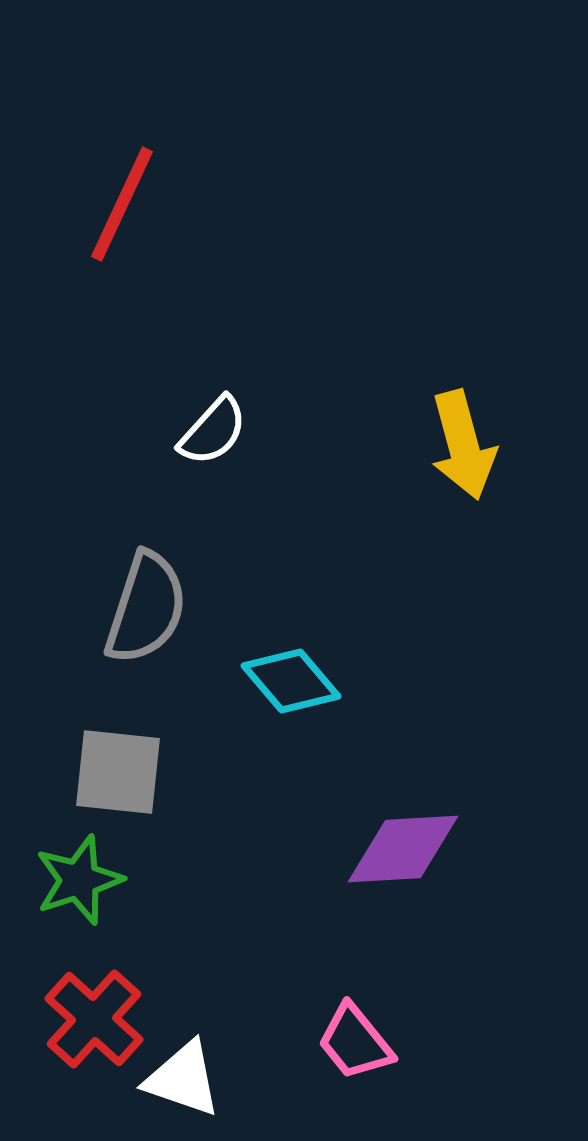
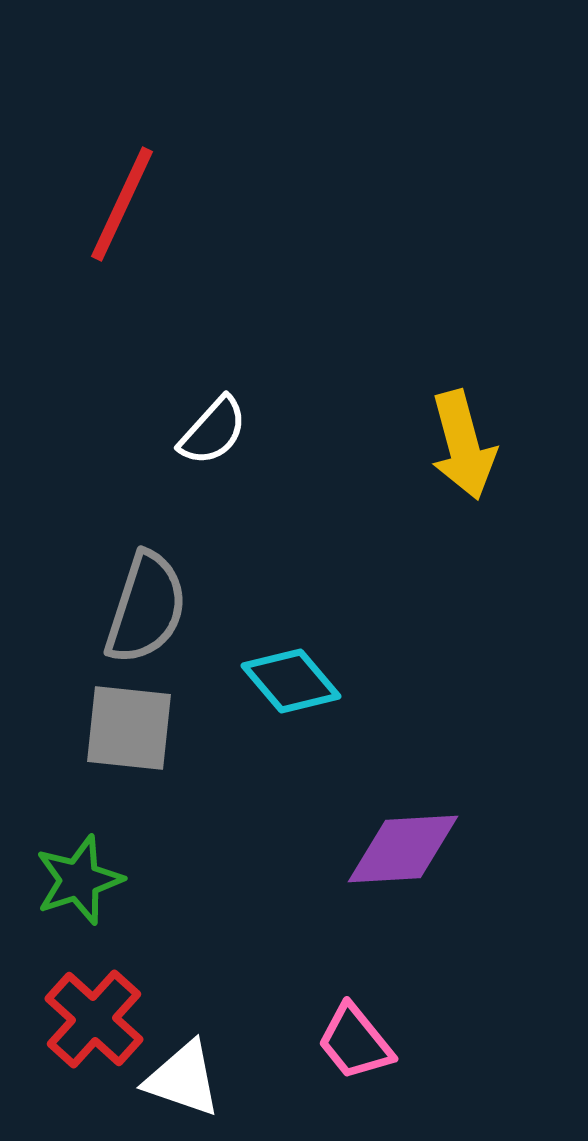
gray square: moved 11 px right, 44 px up
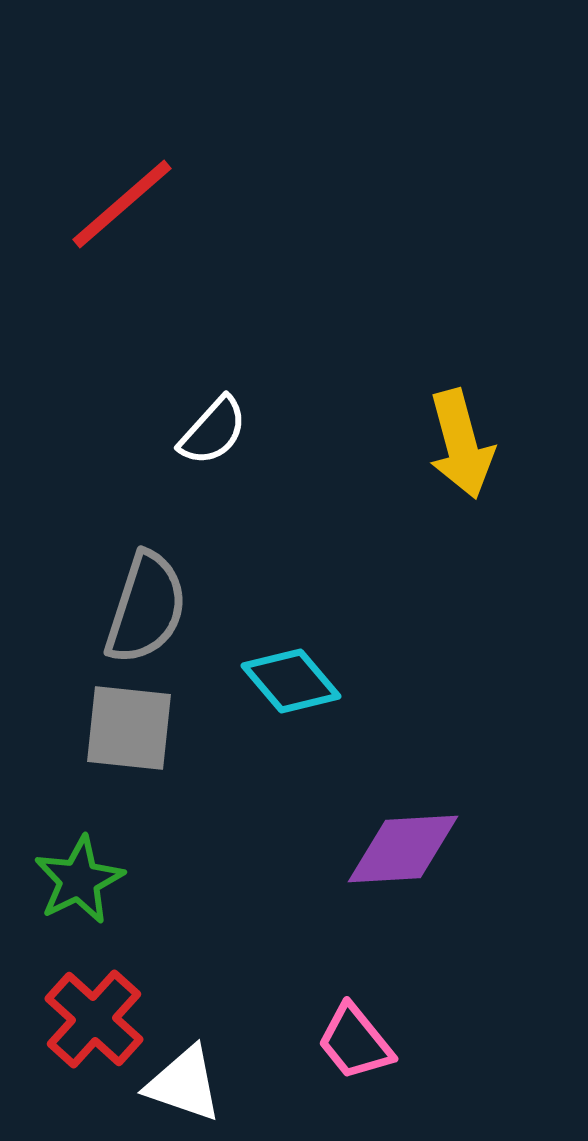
red line: rotated 24 degrees clockwise
yellow arrow: moved 2 px left, 1 px up
green star: rotated 8 degrees counterclockwise
white triangle: moved 1 px right, 5 px down
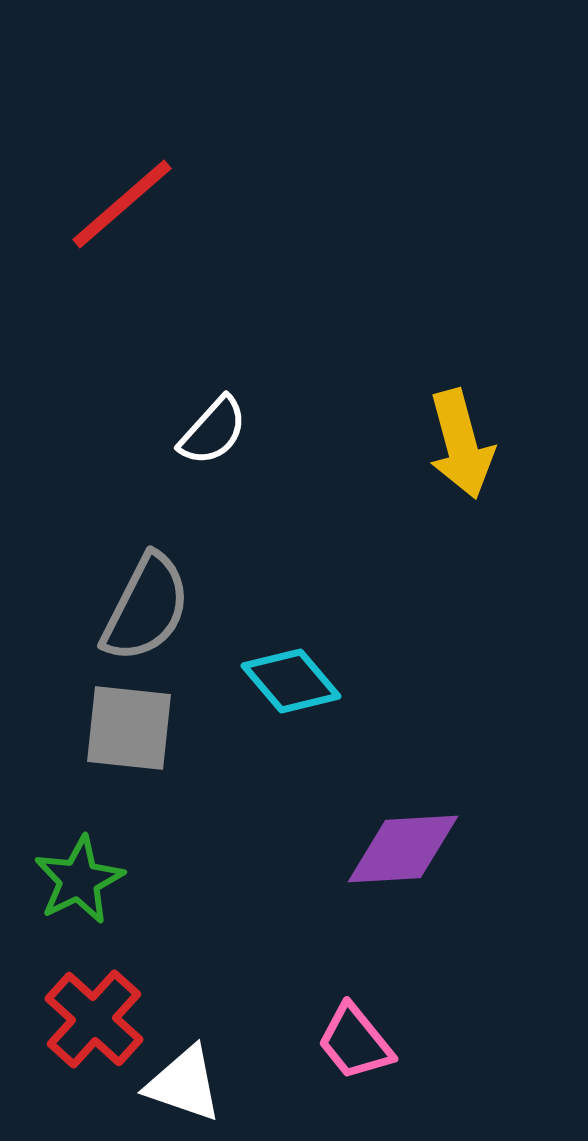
gray semicircle: rotated 9 degrees clockwise
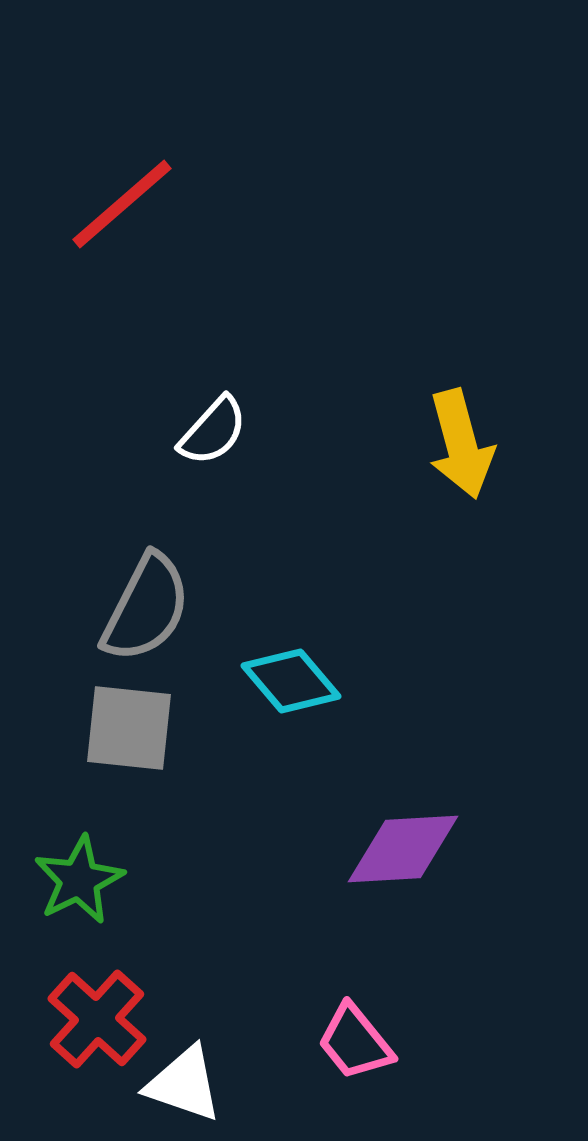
red cross: moved 3 px right
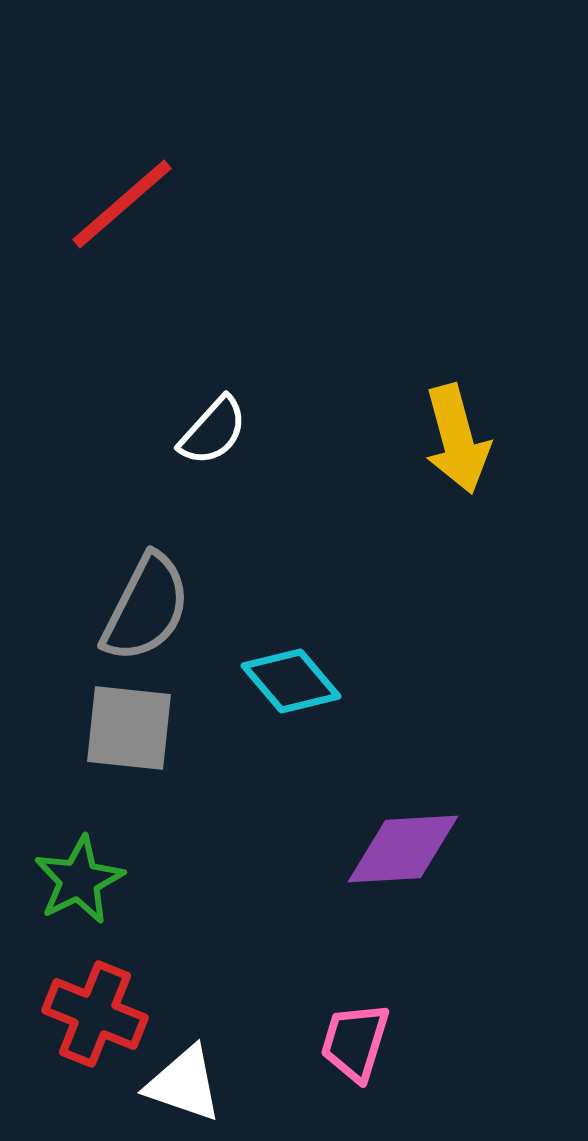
yellow arrow: moved 4 px left, 5 px up
red cross: moved 2 px left, 5 px up; rotated 20 degrees counterclockwise
pink trapezoid: rotated 56 degrees clockwise
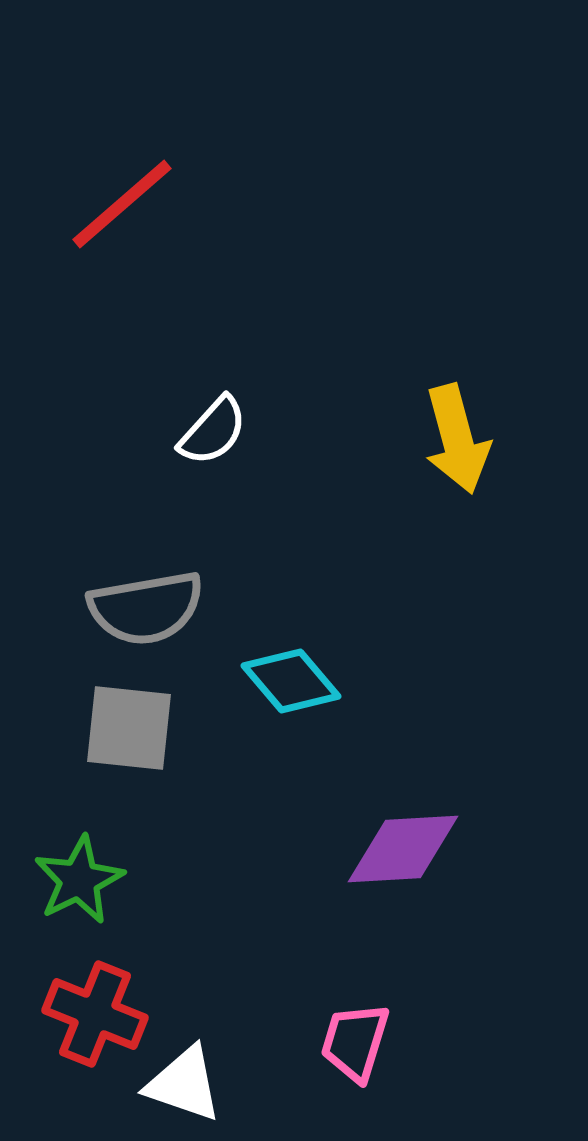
gray semicircle: rotated 53 degrees clockwise
